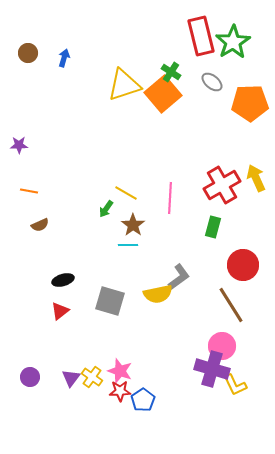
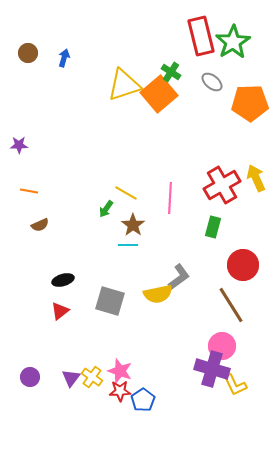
orange square: moved 4 px left
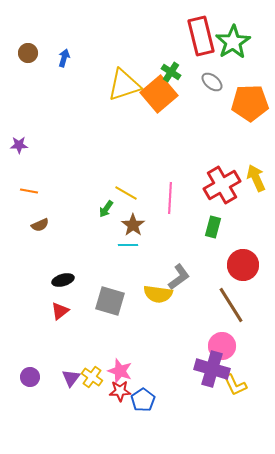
yellow semicircle: rotated 20 degrees clockwise
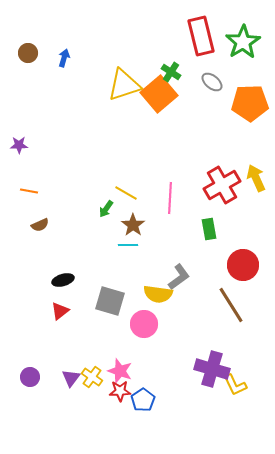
green star: moved 10 px right
green rectangle: moved 4 px left, 2 px down; rotated 25 degrees counterclockwise
pink circle: moved 78 px left, 22 px up
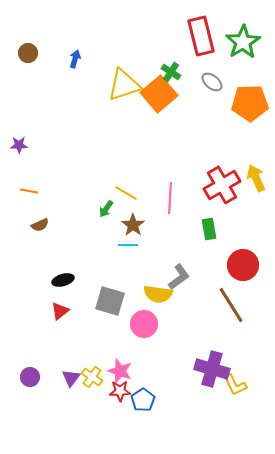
blue arrow: moved 11 px right, 1 px down
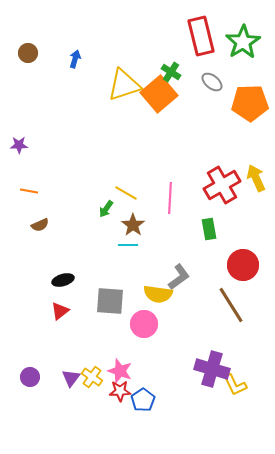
gray square: rotated 12 degrees counterclockwise
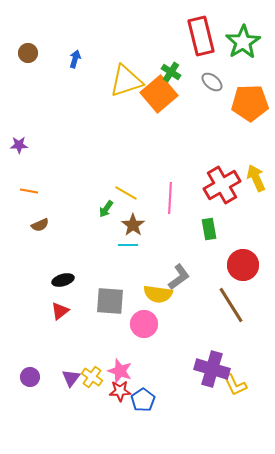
yellow triangle: moved 2 px right, 4 px up
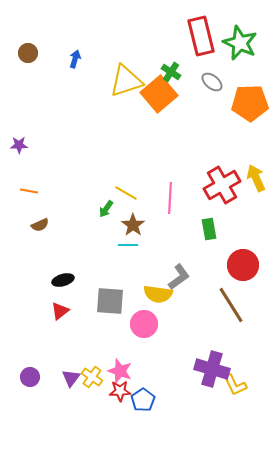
green star: moved 3 px left, 1 px down; rotated 16 degrees counterclockwise
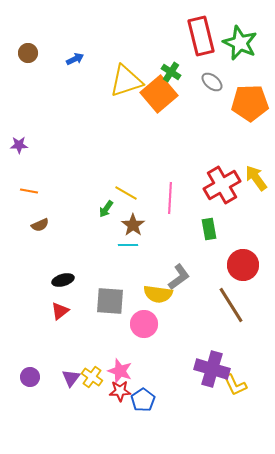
blue arrow: rotated 48 degrees clockwise
yellow arrow: rotated 12 degrees counterclockwise
